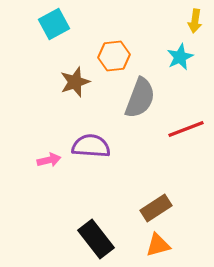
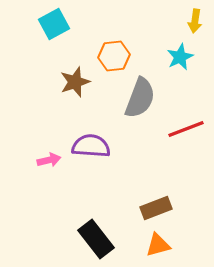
brown rectangle: rotated 12 degrees clockwise
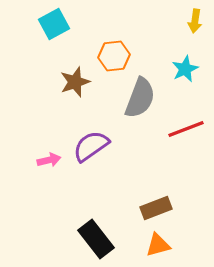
cyan star: moved 5 px right, 12 px down
purple semicircle: rotated 39 degrees counterclockwise
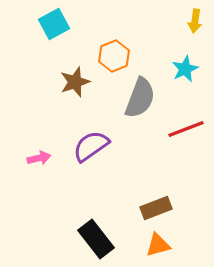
orange hexagon: rotated 16 degrees counterclockwise
pink arrow: moved 10 px left, 2 px up
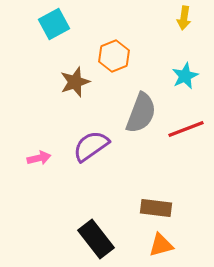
yellow arrow: moved 11 px left, 3 px up
cyan star: moved 7 px down
gray semicircle: moved 1 px right, 15 px down
brown rectangle: rotated 28 degrees clockwise
orange triangle: moved 3 px right
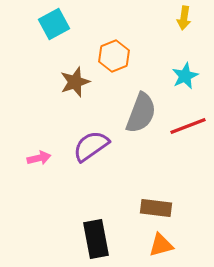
red line: moved 2 px right, 3 px up
black rectangle: rotated 27 degrees clockwise
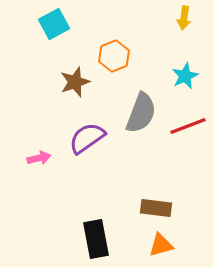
purple semicircle: moved 4 px left, 8 px up
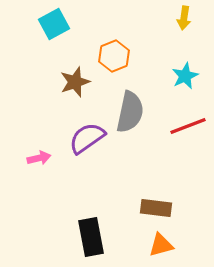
gray semicircle: moved 11 px left, 1 px up; rotated 9 degrees counterclockwise
black rectangle: moved 5 px left, 2 px up
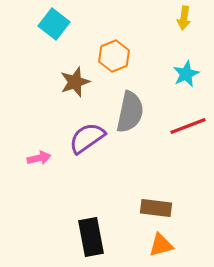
cyan square: rotated 24 degrees counterclockwise
cyan star: moved 1 px right, 2 px up
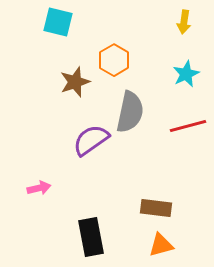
yellow arrow: moved 4 px down
cyan square: moved 4 px right, 2 px up; rotated 24 degrees counterclockwise
orange hexagon: moved 4 px down; rotated 8 degrees counterclockwise
red line: rotated 6 degrees clockwise
purple semicircle: moved 4 px right, 2 px down
pink arrow: moved 30 px down
